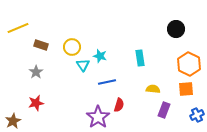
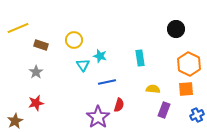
yellow circle: moved 2 px right, 7 px up
brown star: moved 2 px right
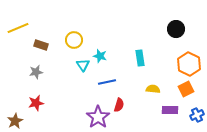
gray star: rotated 24 degrees clockwise
orange square: rotated 21 degrees counterclockwise
purple rectangle: moved 6 px right; rotated 70 degrees clockwise
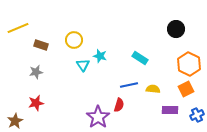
cyan rectangle: rotated 49 degrees counterclockwise
blue line: moved 22 px right, 3 px down
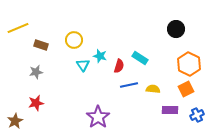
red semicircle: moved 39 px up
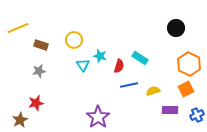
black circle: moved 1 px up
gray star: moved 3 px right, 1 px up
yellow semicircle: moved 2 px down; rotated 24 degrees counterclockwise
brown star: moved 5 px right, 1 px up
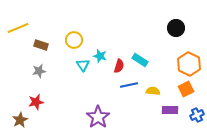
cyan rectangle: moved 2 px down
yellow semicircle: rotated 24 degrees clockwise
red star: moved 1 px up
